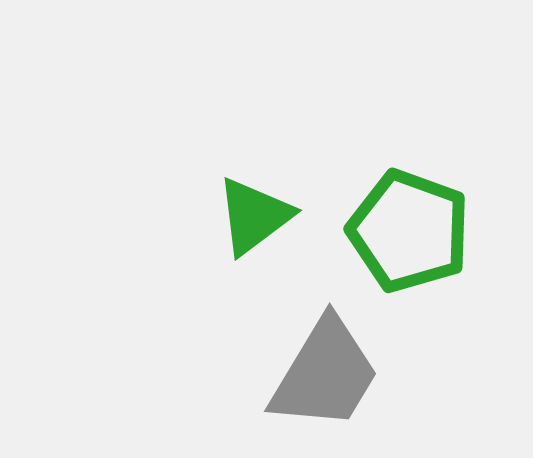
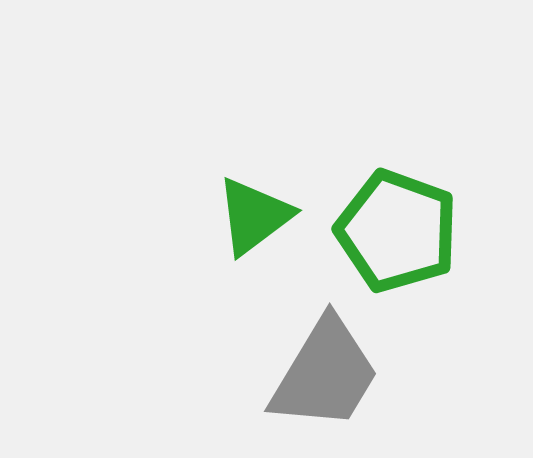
green pentagon: moved 12 px left
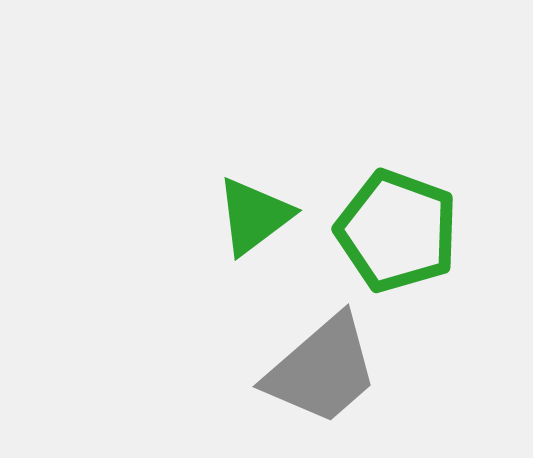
gray trapezoid: moved 3 px left, 4 px up; rotated 18 degrees clockwise
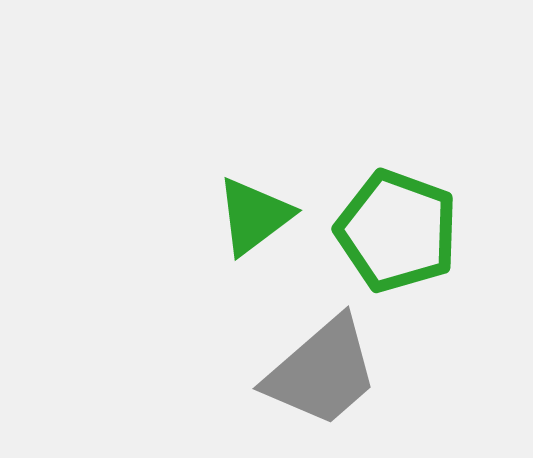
gray trapezoid: moved 2 px down
